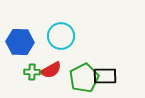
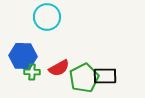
cyan circle: moved 14 px left, 19 px up
blue hexagon: moved 3 px right, 14 px down
red semicircle: moved 8 px right, 2 px up
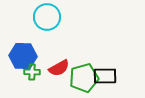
green pentagon: rotated 12 degrees clockwise
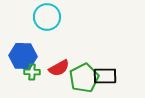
green pentagon: rotated 12 degrees counterclockwise
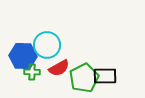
cyan circle: moved 28 px down
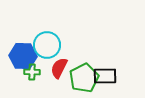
red semicircle: rotated 145 degrees clockwise
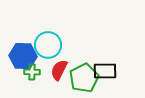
cyan circle: moved 1 px right
red semicircle: moved 2 px down
black rectangle: moved 5 px up
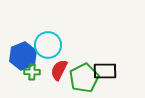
blue hexagon: rotated 24 degrees counterclockwise
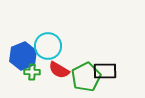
cyan circle: moved 1 px down
red semicircle: rotated 85 degrees counterclockwise
green pentagon: moved 2 px right, 1 px up
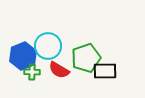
green pentagon: moved 19 px up; rotated 8 degrees clockwise
